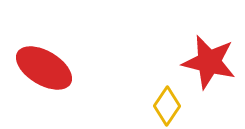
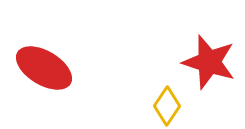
red star: rotated 4 degrees clockwise
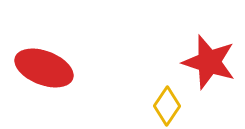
red ellipse: rotated 10 degrees counterclockwise
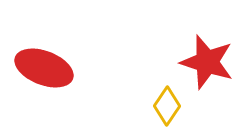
red star: moved 2 px left
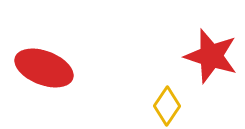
red star: moved 4 px right, 6 px up
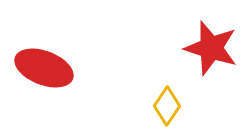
red star: moved 8 px up
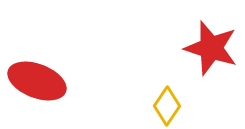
red ellipse: moved 7 px left, 13 px down
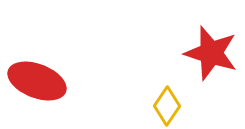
red star: moved 5 px down
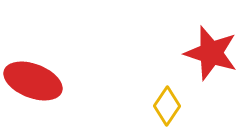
red ellipse: moved 4 px left
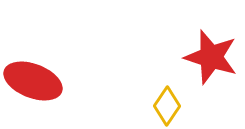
red star: moved 4 px down
